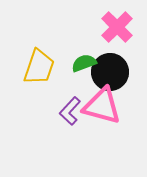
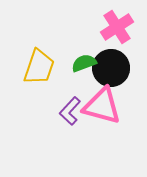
pink cross: rotated 12 degrees clockwise
black circle: moved 1 px right, 4 px up
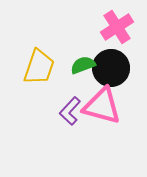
green semicircle: moved 1 px left, 2 px down
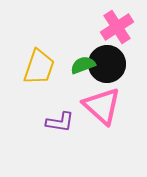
black circle: moved 4 px left, 4 px up
pink triangle: rotated 27 degrees clockwise
purple L-shape: moved 10 px left, 11 px down; rotated 124 degrees counterclockwise
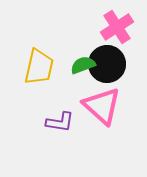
yellow trapezoid: rotated 6 degrees counterclockwise
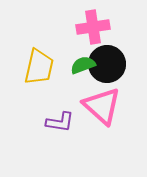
pink cross: moved 24 px left; rotated 24 degrees clockwise
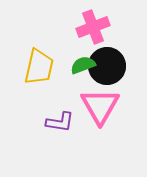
pink cross: rotated 12 degrees counterclockwise
black circle: moved 2 px down
pink triangle: moved 2 px left; rotated 18 degrees clockwise
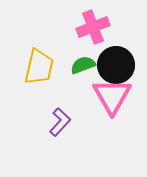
black circle: moved 9 px right, 1 px up
pink triangle: moved 12 px right, 10 px up
purple L-shape: rotated 56 degrees counterclockwise
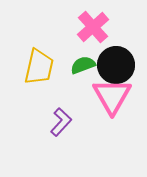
pink cross: rotated 20 degrees counterclockwise
purple L-shape: moved 1 px right
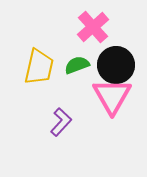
green semicircle: moved 6 px left
